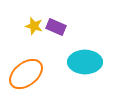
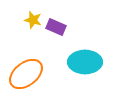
yellow star: moved 1 px left, 6 px up
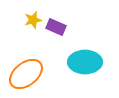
yellow star: rotated 30 degrees counterclockwise
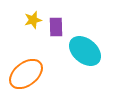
purple rectangle: rotated 66 degrees clockwise
cyan ellipse: moved 11 px up; rotated 40 degrees clockwise
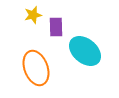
yellow star: moved 5 px up
orange ellipse: moved 10 px right, 6 px up; rotated 72 degrees counterclockwise
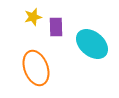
yellow star: moved 2 px down
cyan ellipse: moved 7 px right, 7 px up
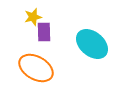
purple rectangle: moved 12 px left, 5 px down
orange ellipse: rotated 40 degrees counterclockwise
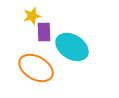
yellow star: moved 1 px left, 1 px up
cyan ellipse: moved 20 px left, 3 px down; rotated 8 degrees counterclockwise
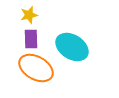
yellow star: moved 3 px left, 1 px up
purple rectangle: moved 13 px left, 7 px down
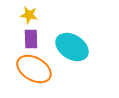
yellow star: rotated 24 degrees clockwise
orange ellipse: moved 2 px left, 1 px down
